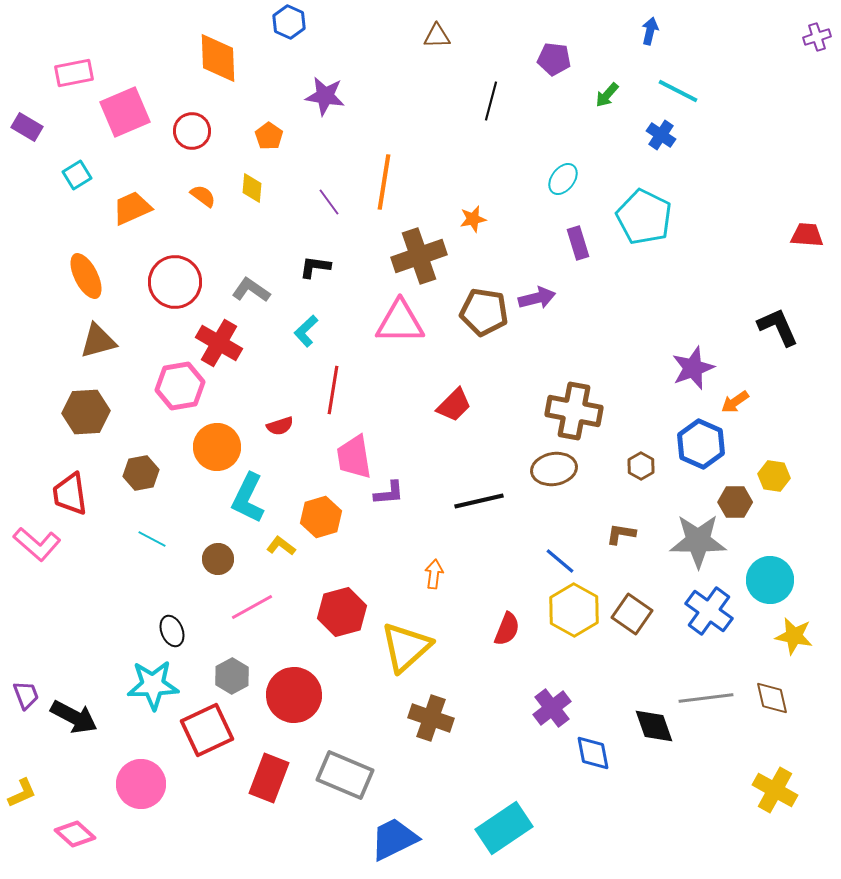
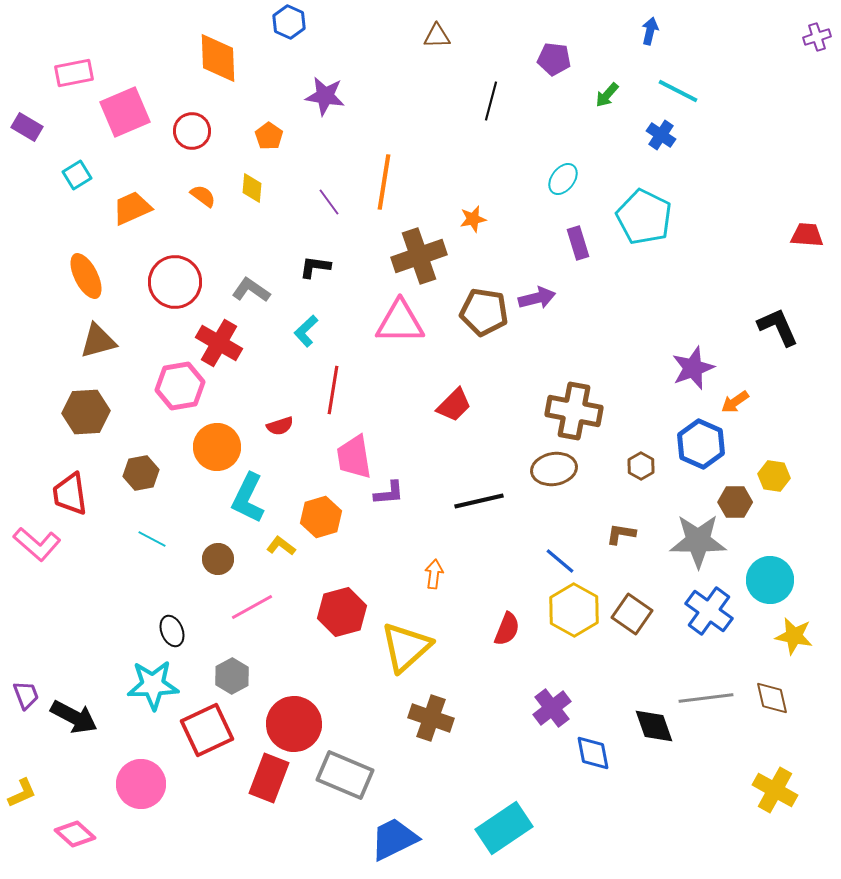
red circle at (294, 695): moved 29 px down
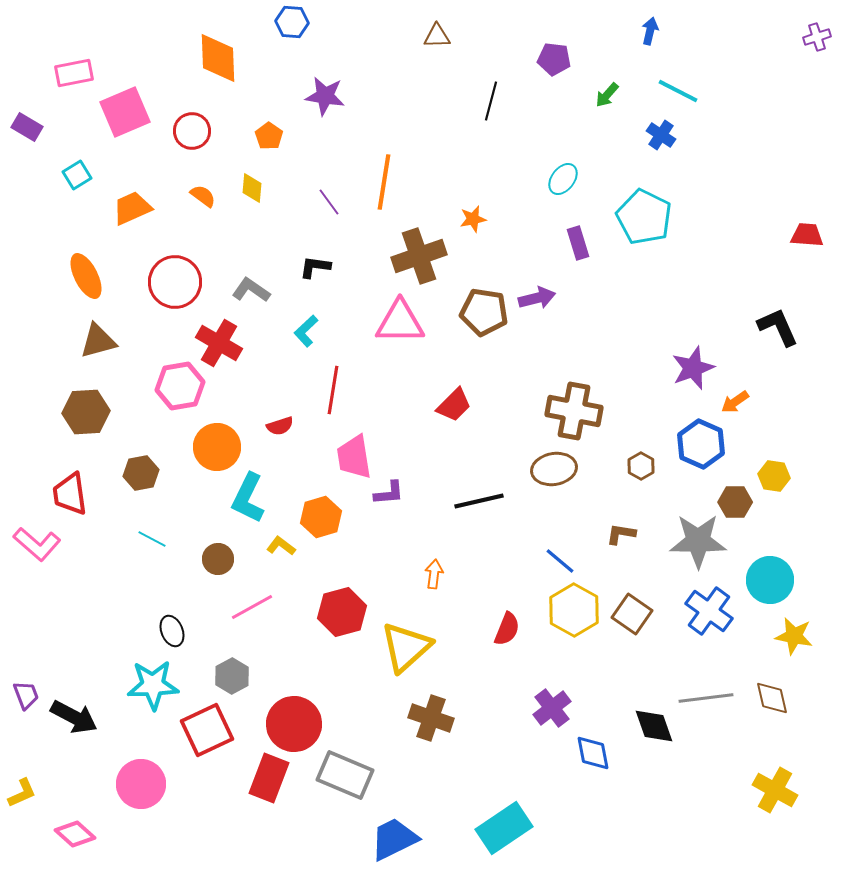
blue hexagon at (289, 22): moved 3 px right; rotated 20 degrees counterclockwise
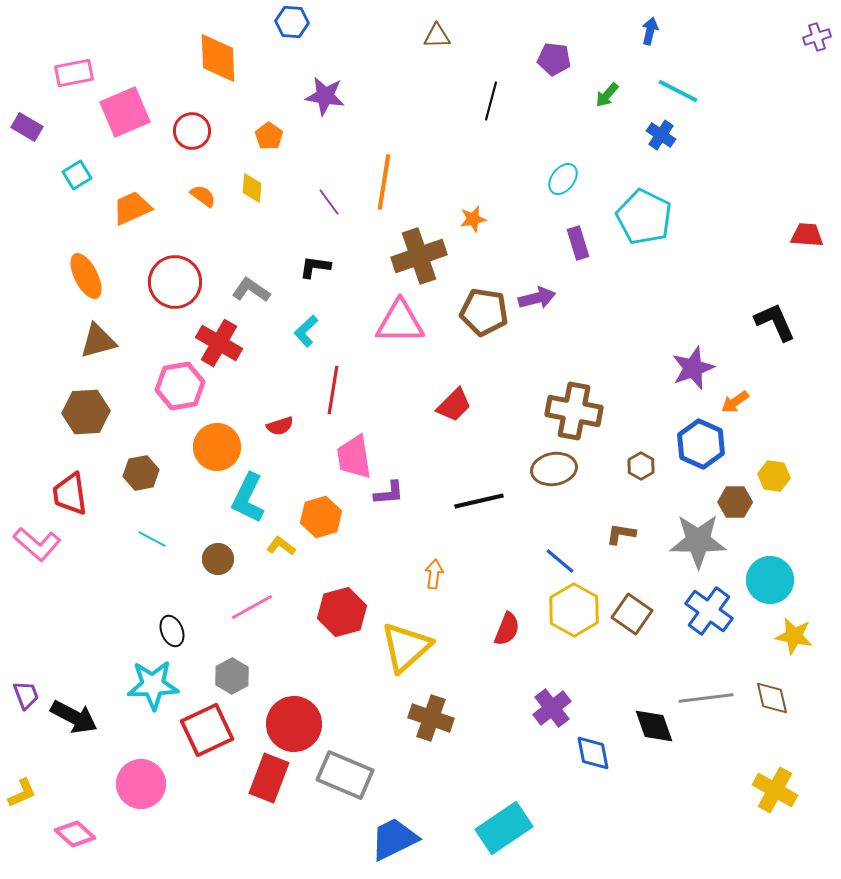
black L-shape at (778, 327): moved 3 px left, 5 px up
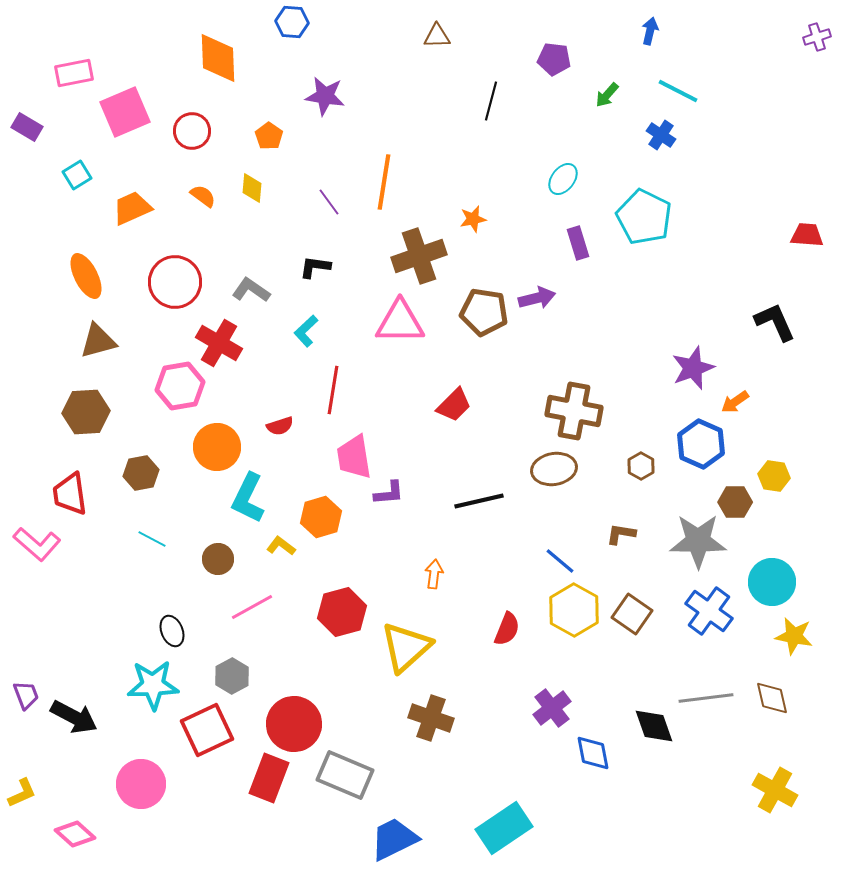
cyan circle at (770, 580): moved 2 px right, 2 px down
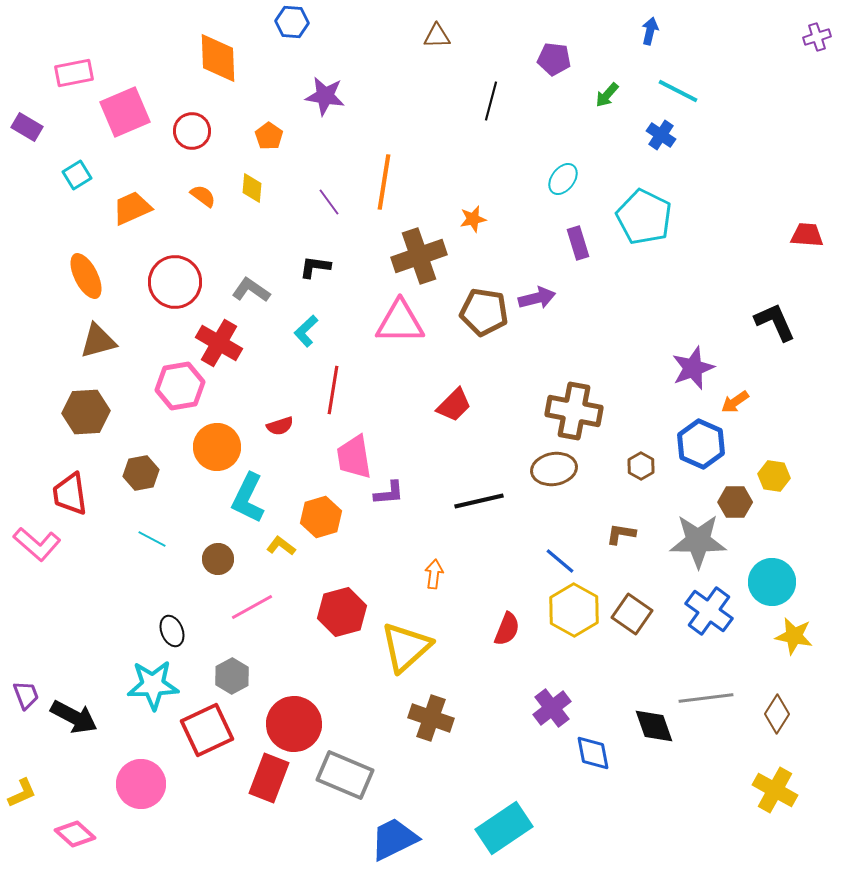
brown diamond at (772, 698): moved 5 px right, 16 px down; rotated 45 degrees clockwise
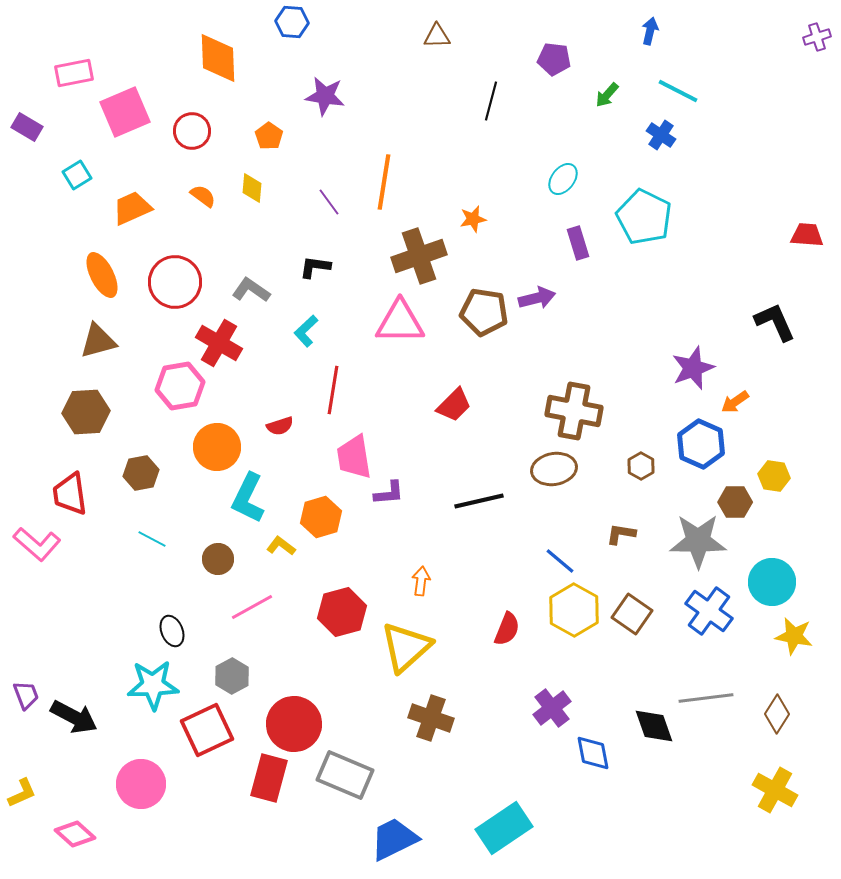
orange ellipse at (86, 276): moved 16 px right, 1 px up
orange arrow at (434, 574): moved 13 px left, 7 px down
red rectangle at (269, 778): rotated 6 degrees counterclockwise
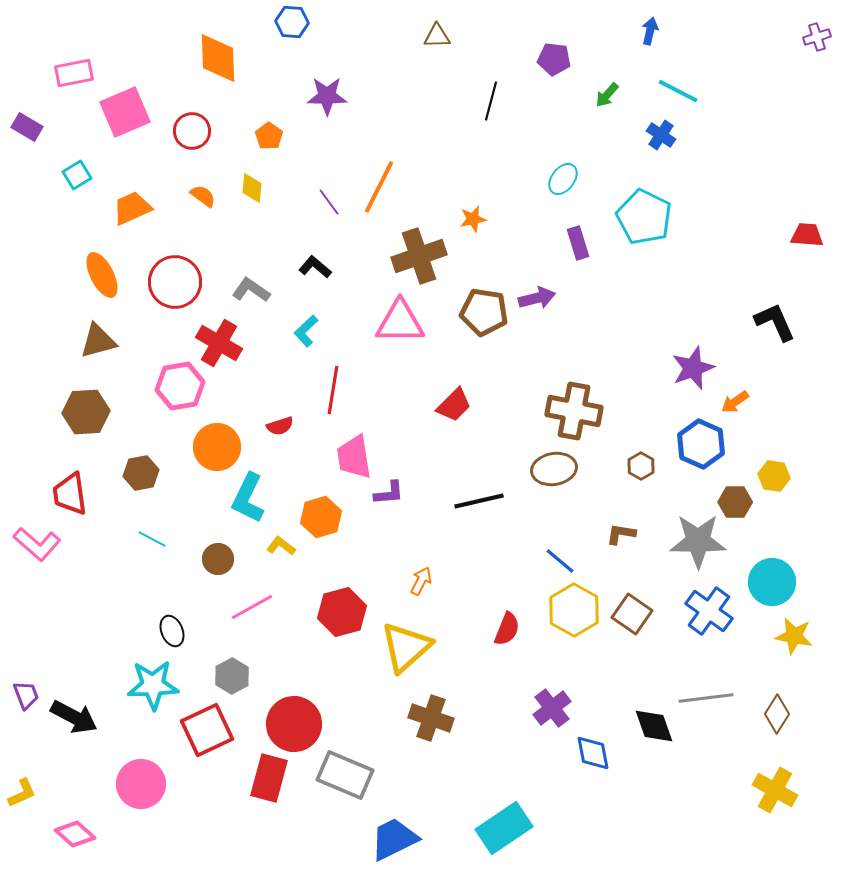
purple star at (325, 96): moved 2 px right; rotated 9 degrees counterclockwise
orange line at (384, 182): moved 5 px left, 5 px down; rotated 18 degrees clockwise
black L-shape at (315, 267): rotated 32 degrees clockwise
orange arrow at (421, 581): rotated 20 degrees clockwise
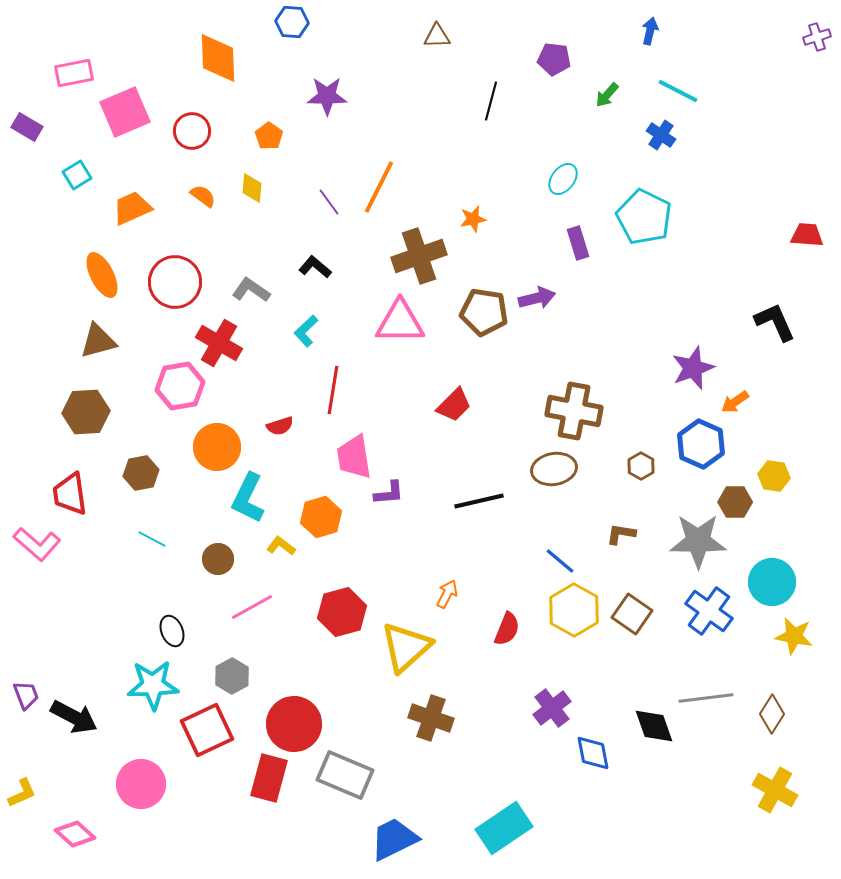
orange arrow at (421, 581): moved 26 px right, 13 px down
brown diamond at (777, 714): moved 5 px left
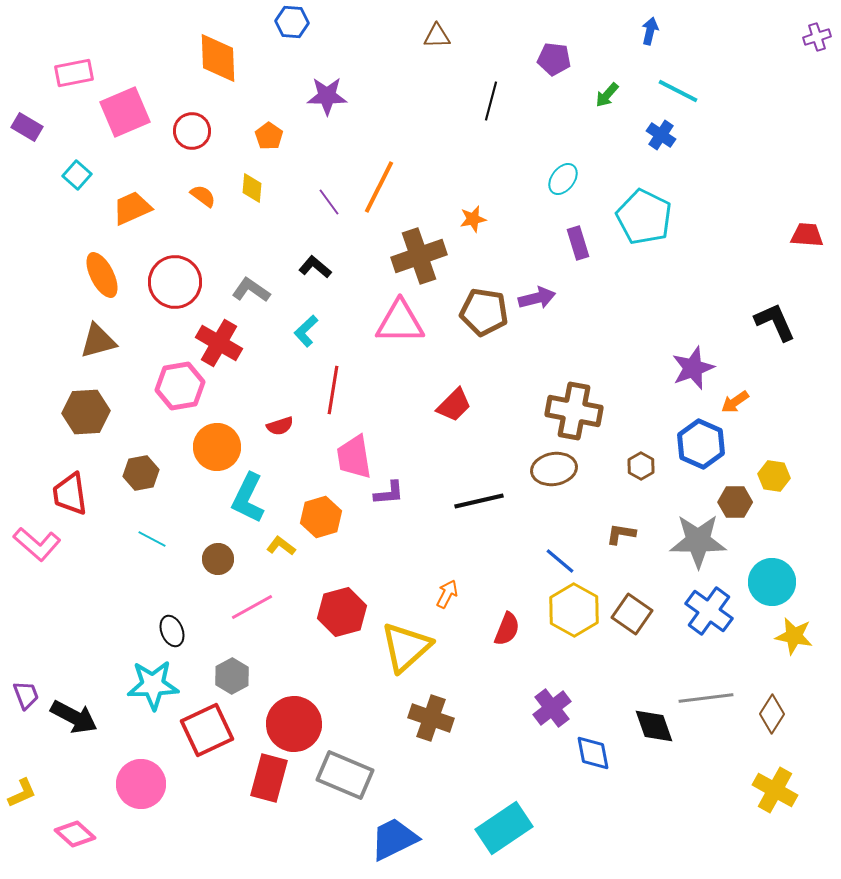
cyan square at (77, 175): rotated 16 degrees counterclockwise
